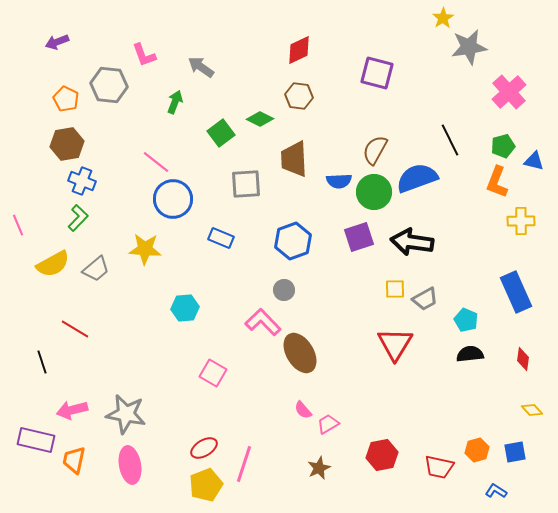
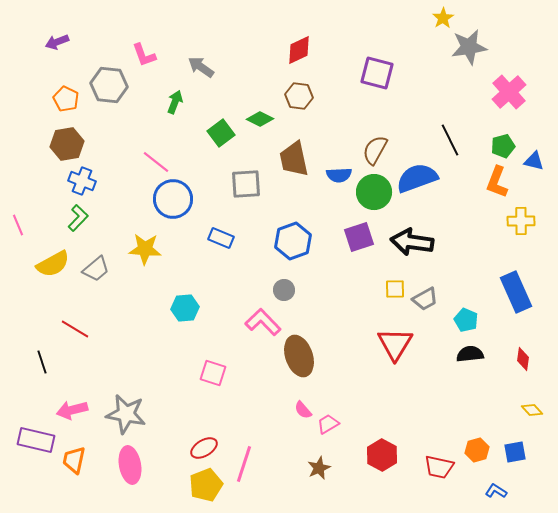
brown trapezoid at (294, 159): rotated 9 degrees counterclockwise
blue semicircle at (339, 181): moved 6 px up
brown ellipse at (300, 353): moved 1 px left, 3 px down; rotated 12 degrees clockwise
pink square at (213, 373): rotated 12 degrees counterclockwise
red hexagon at (382, 455): rotated 20 degrees counterclockwise
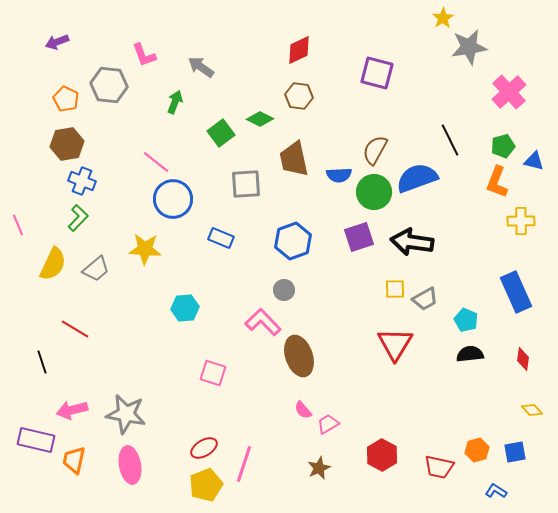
yellow semicircle at (53, 264): rotated 36 degrees counterclockwise
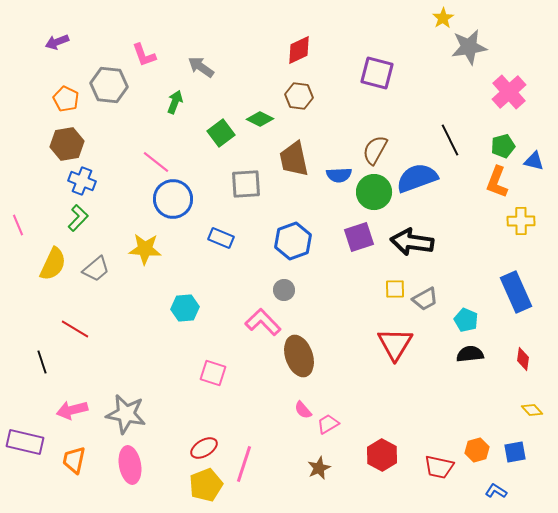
purple rectangle at (36, 440): moved 11 px left, 2 px down
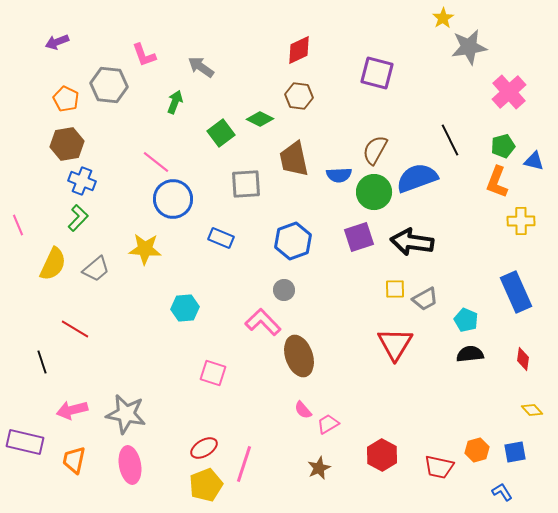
blue L-shape at (496, 491): moved 6 px right, 1 px down; rotated 25 degrees clockwise
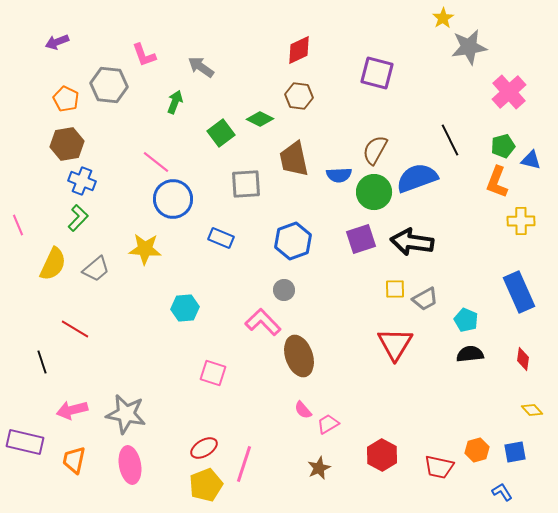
blue triangle at (534, 161): moved 3 px left, 1 px up
purple square at (359, 237): moved 2 px right, 2 px down
blue rectangle at (516, 292): moved 3 px right
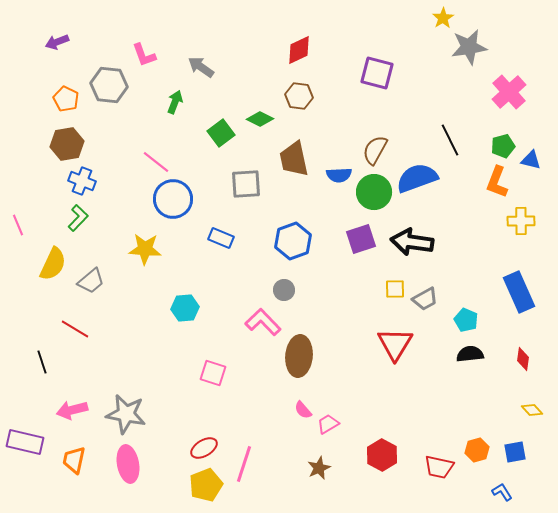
gray trapezoid at (96, 269): moved 5 px left, 12 px down
brown ellipse at (299, 356): rotated 24 degrees clockwise
pink ellipse at (130, 465): moved 2 px left, 1 px up
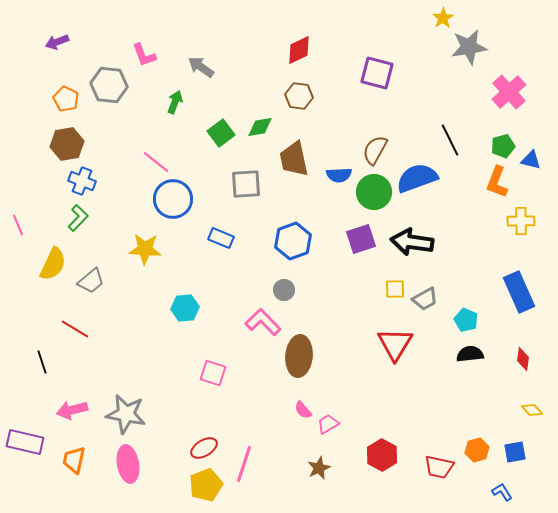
green diamond at (260, 119): moved 8 px down; rotated 36 degrees counterclockwise
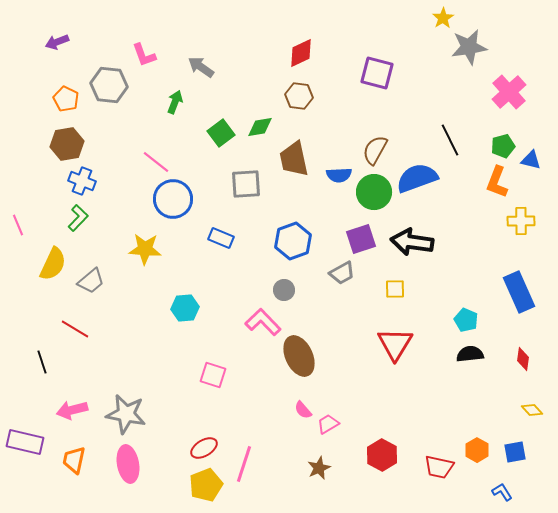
red diamond at (299, 50): moved 2 px right, 3 px down
gray trapezoid at (425, 299): moved 83 px left, 26 px up
brown ellipse at (299, 356): rotated 30 degrees counterclockwise
pink square at (213, 373): moved 2 px down
orange hexagon at (477, 450): rotated 15 degrees counterclockwise
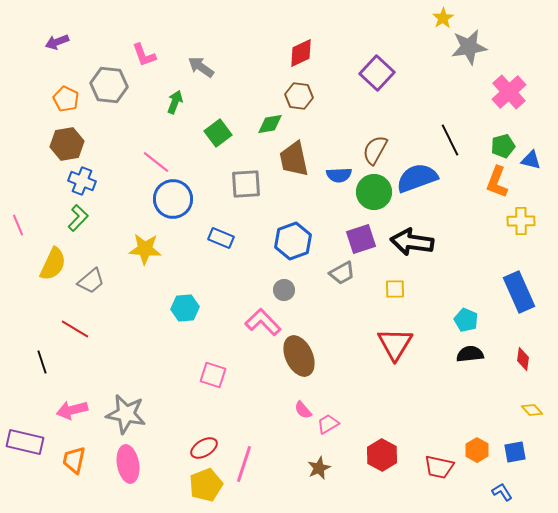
purple square at (377, 73): rotated 28 degrees clockwise
green diamond at (260, 127): moved 10 px right, 3 px up
green square at (221, 133): moved 3 px left
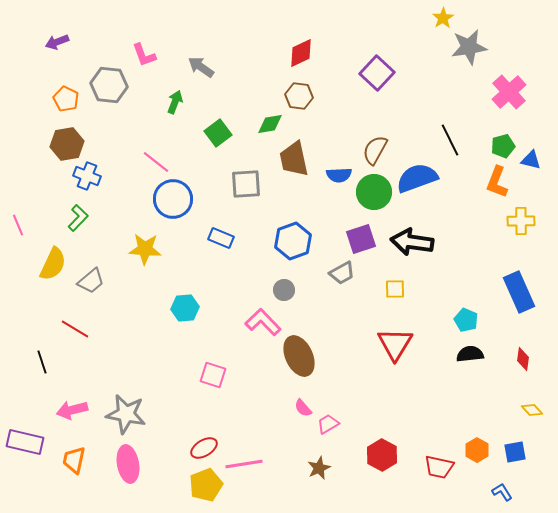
blue cross at (82, 181): moved 5 px right, 5 px up
pink semicircle at (303, 410): moved 2 px up
pink line at (244, 464): rotated 63 degrees clockwise
